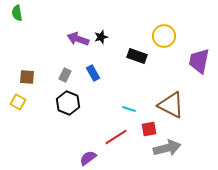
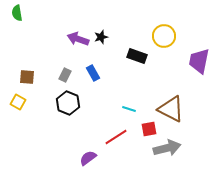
brown triangle: moved 4 px down
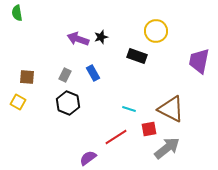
yellow circle: moved 8 px left, 5 px up
gray arrow: rotated 24 degrees counterclockwise
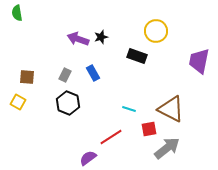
red line: moved 5 px left
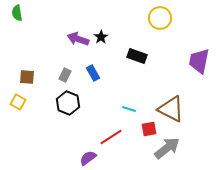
yellow circle: moved 4 px right, 13 px up
black star: rotated 16 degrees counterclockwise
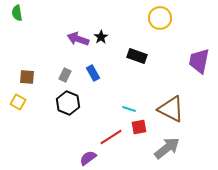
red square: moved 10 px left, 2 px up
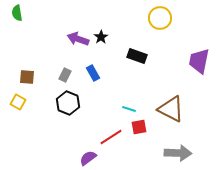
gray arrow: moved 11 px right, 5 px down; rotated 40 degrees clockwise
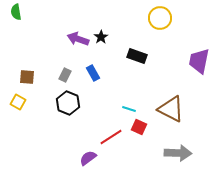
green semicircle: moved 1 px left, 1 px up
red square: rotated 35 degrees clockwise
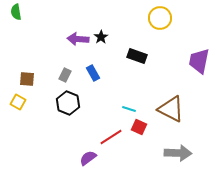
purple arrow: rotated 15 degrees counterclockwise
brown square: moved 2 px down
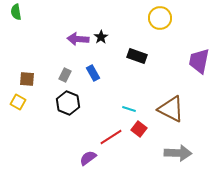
red square: moved 2 px down; rotated 14 degrees clockwise
